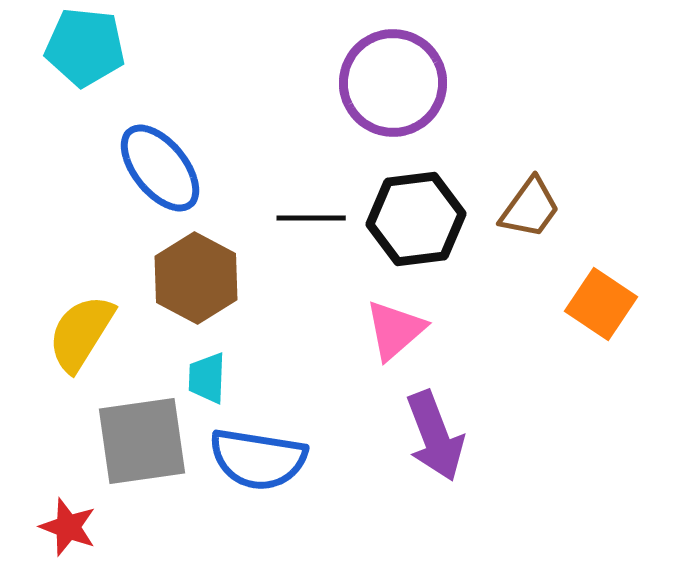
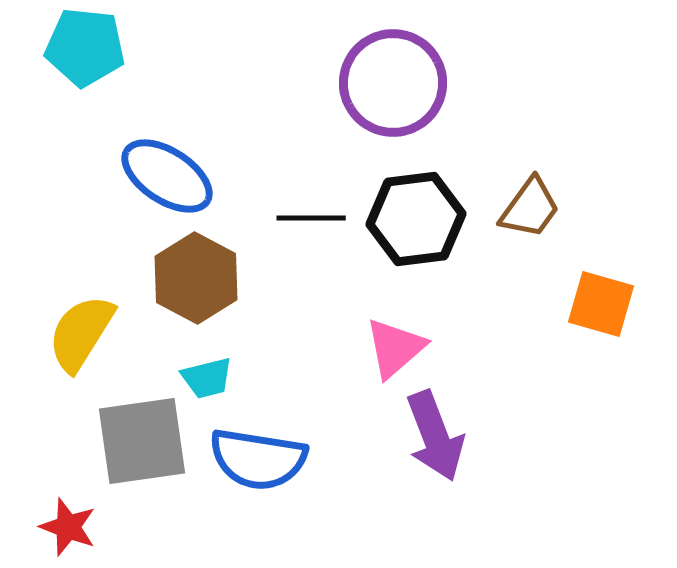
blue ellipse: moved 7 px right, 8 px down; rotated 18 degrees counterclockwise
orange square: rotated 18 degrees counterclockwise
pink triangle: moved 18 px down
cyan trapezoid: rotated 106 degrees counterclockwise
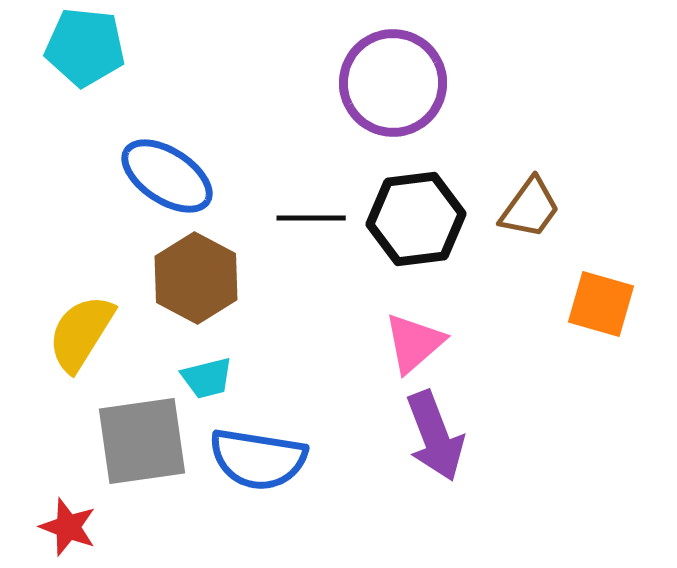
pink triangle: moved 19 px right, 5 px up
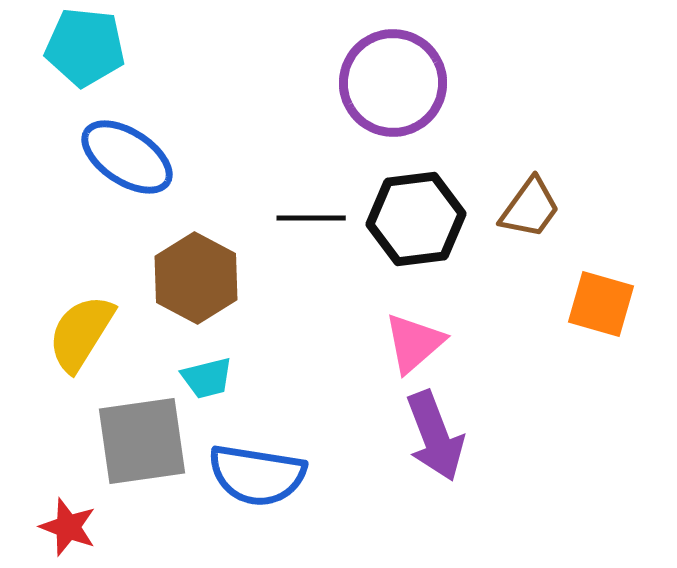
blue ellipse: moved 40 px left, 19 px up
blue semicircle: moved 1 px left, 16 px down
